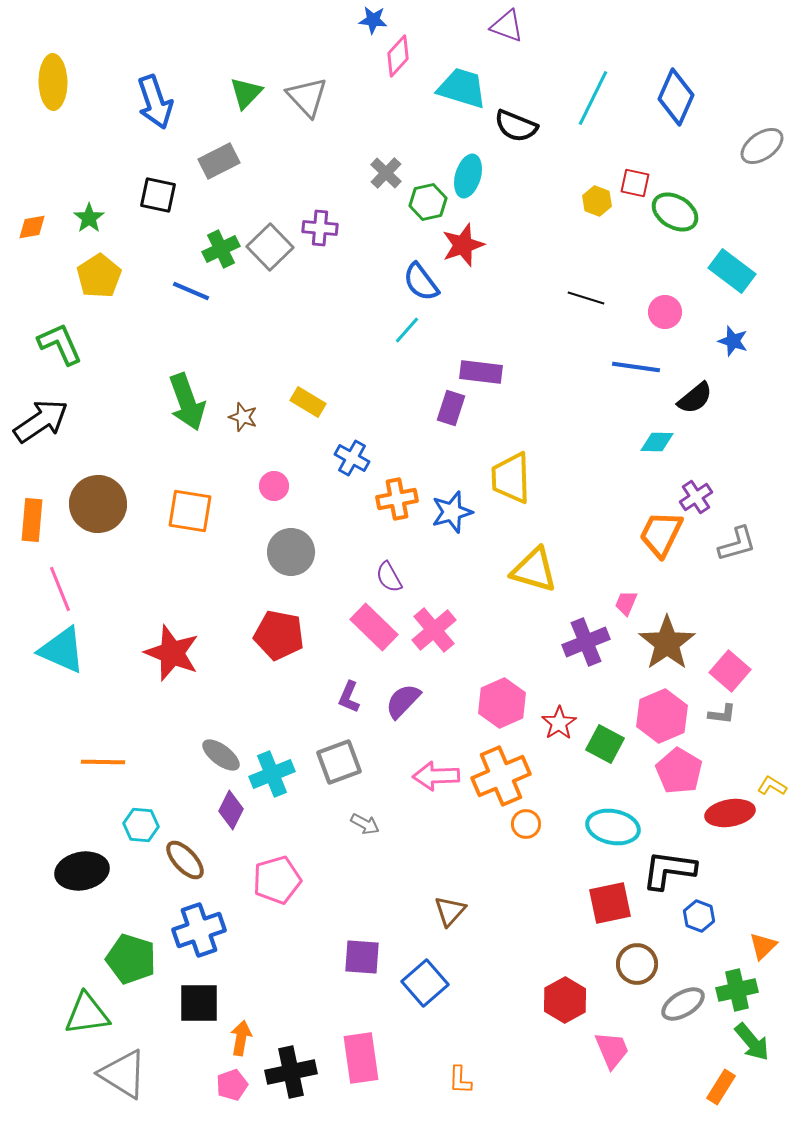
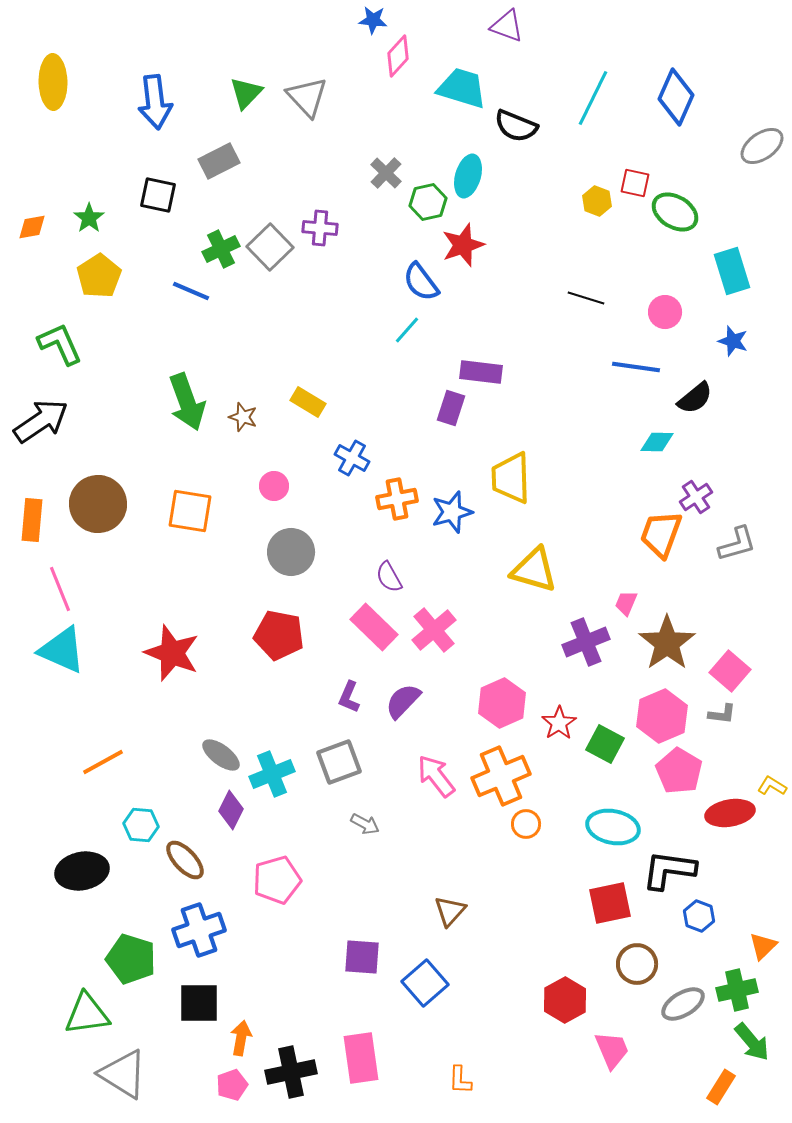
blue arrow at (155, 102): rotated 12 degrees clockwise
cyan rectangle at (732, 271): rotated 36 degrees clockwise
orange trapezoid at (661, 534): rotated 6 degrees counterclockwise
orange line at (103, 762): rotated 30 degrees counterclockwise
pink arrow at (436, 776): rotated 54 degrees clockwise
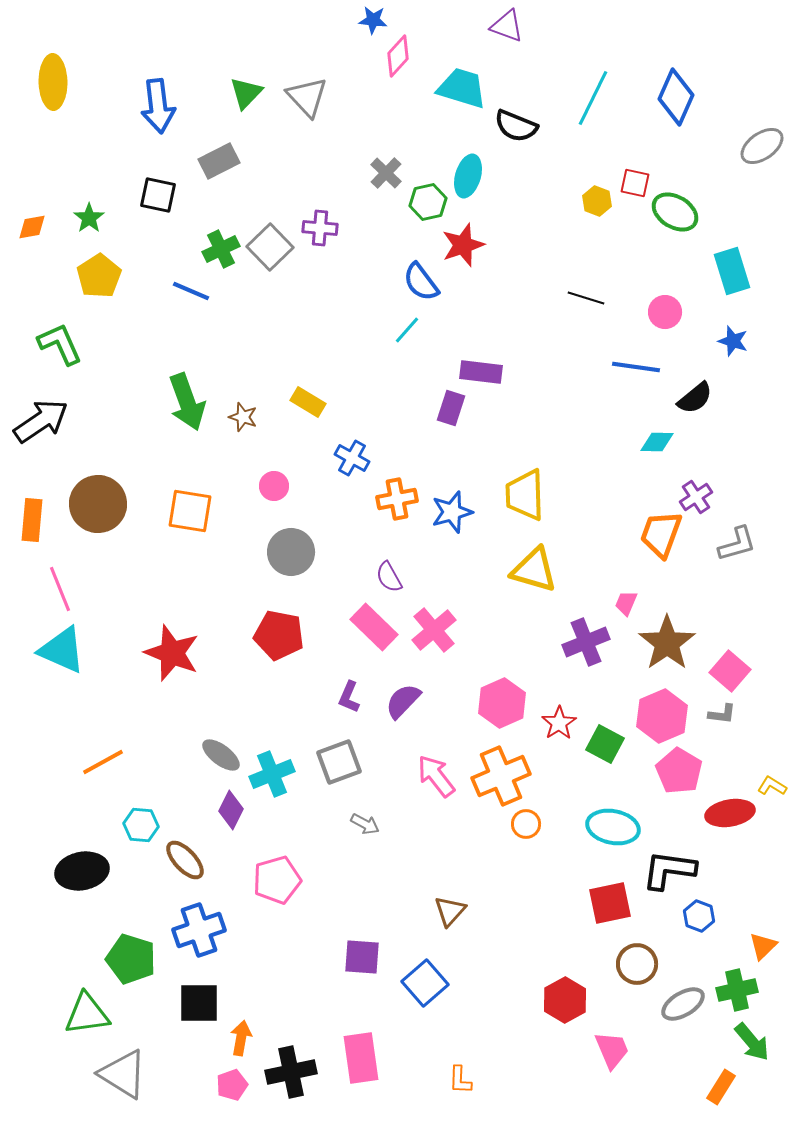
blue arrow at (155, 102): moved 3 px right, 4 px down
yellow trapezoid at (511, 478): moved 14 px right, 17 px down
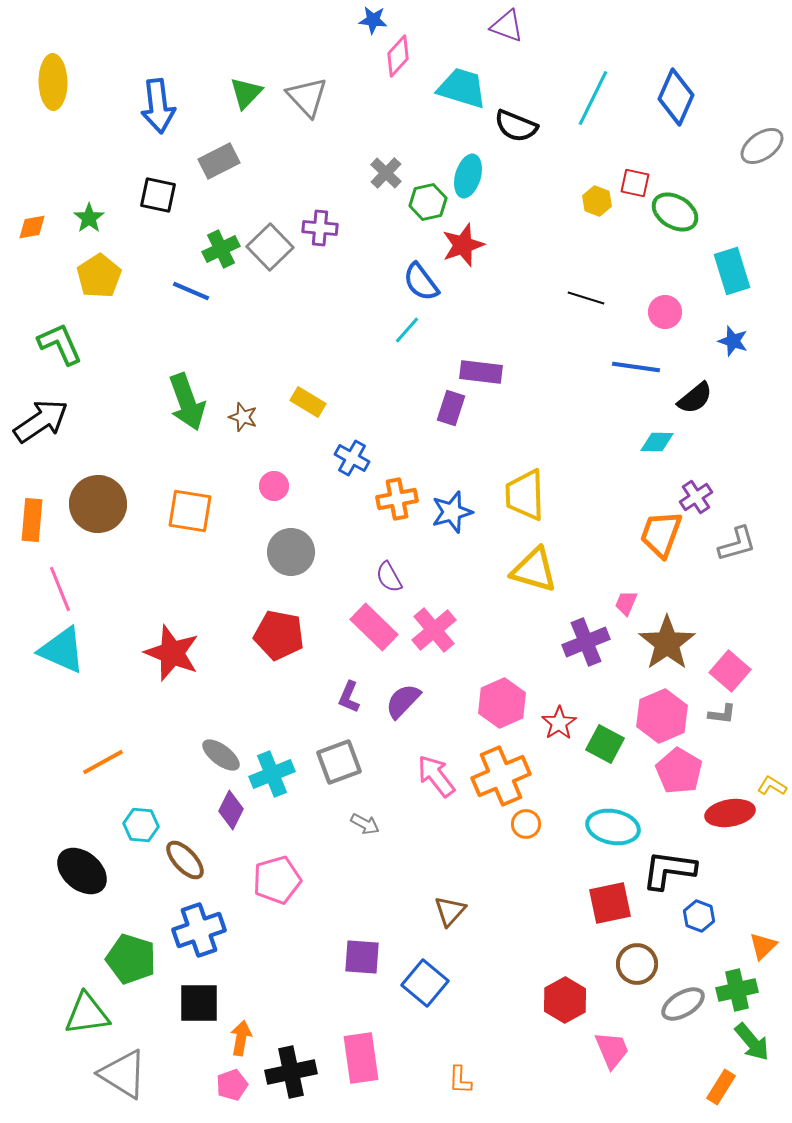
black ellipse at (82, 871): rotated 51 degrees clockwise
blue square at (425, 983): rotated 9 degrees counterclockwise
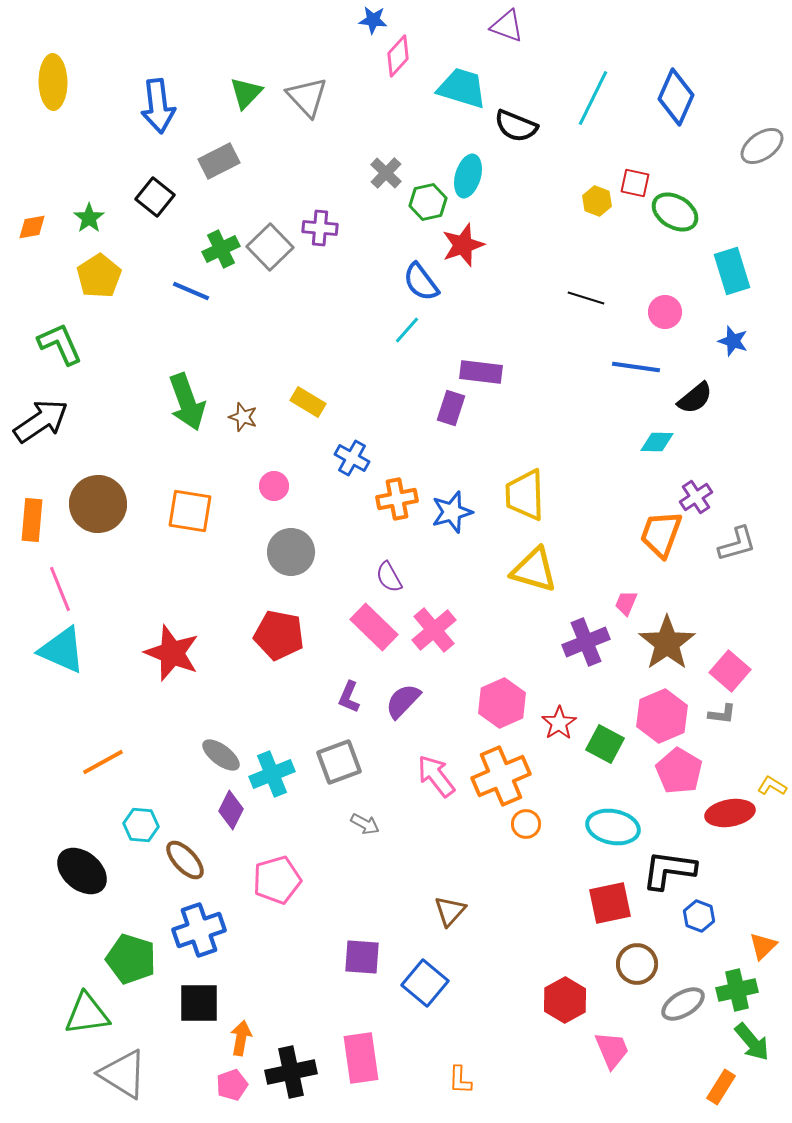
black square at (158, 195): moved 3 px left, 2 px down; rotated 27 degrees clockwise
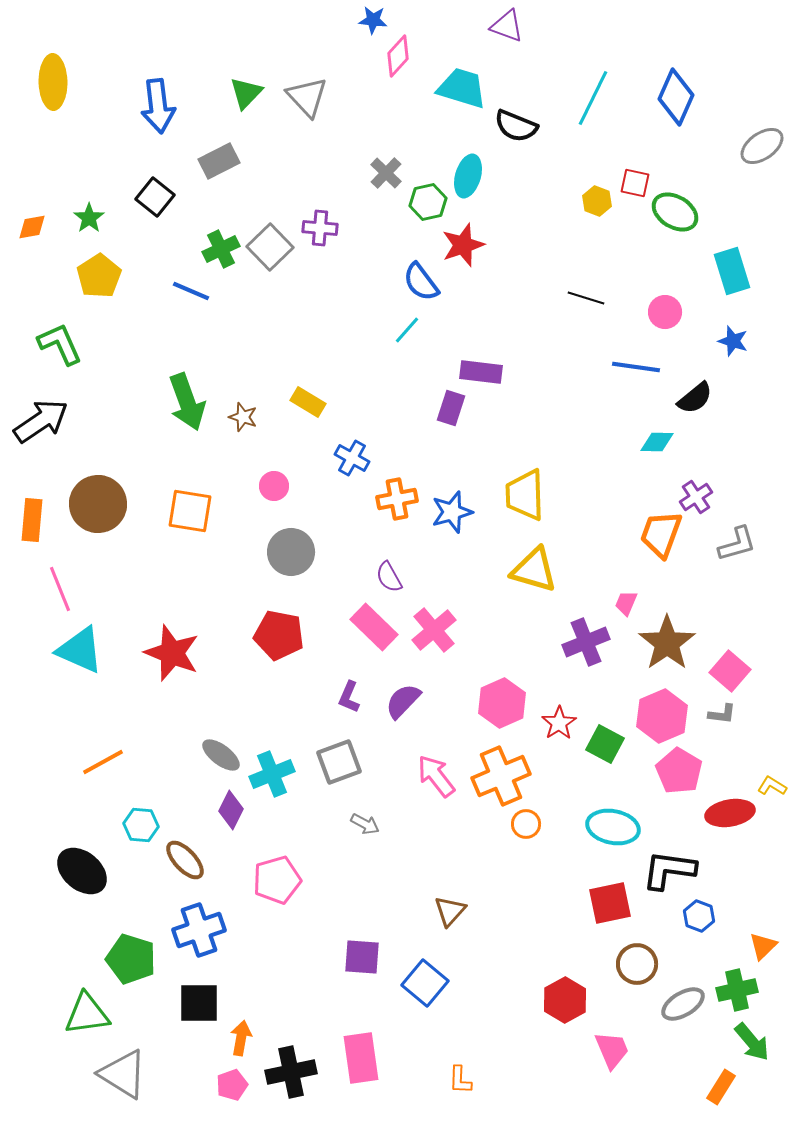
cyan triangle at (62, 650): moved 18 px right
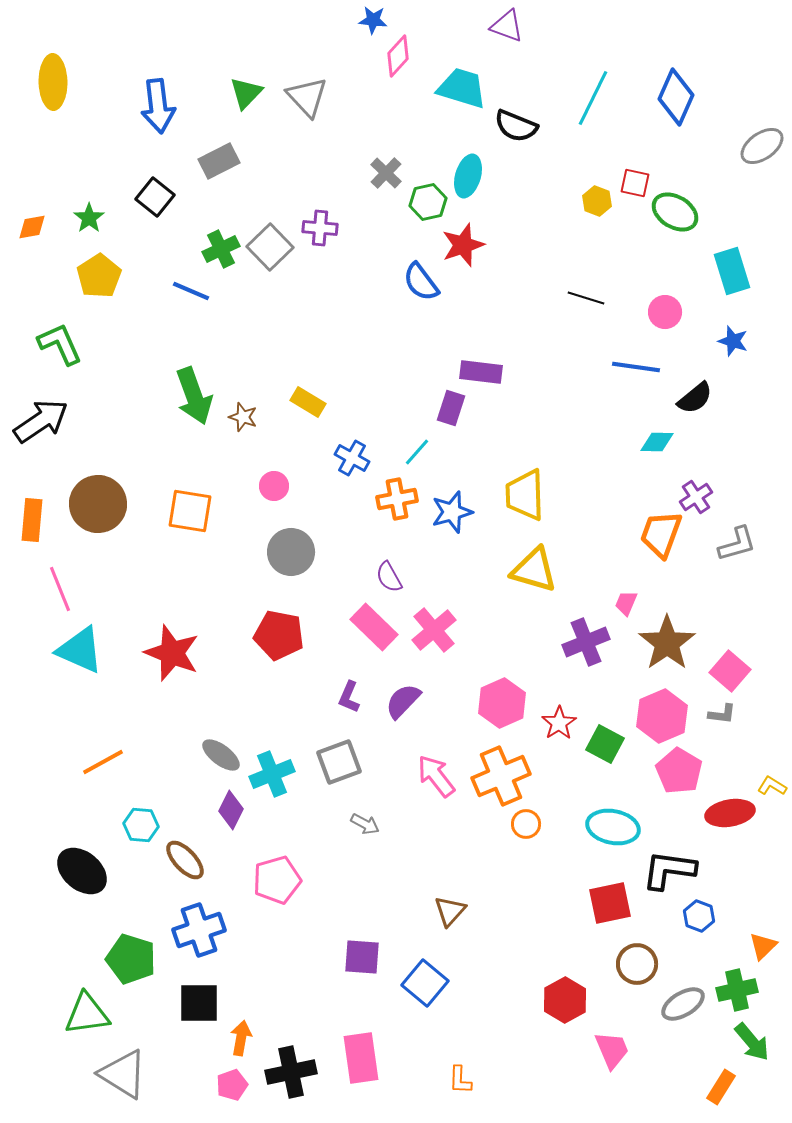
cyan line at (407, 330): moved 10 px right, 122 px down
green arrow at (187, 402): moved 7 px right, 6 px up
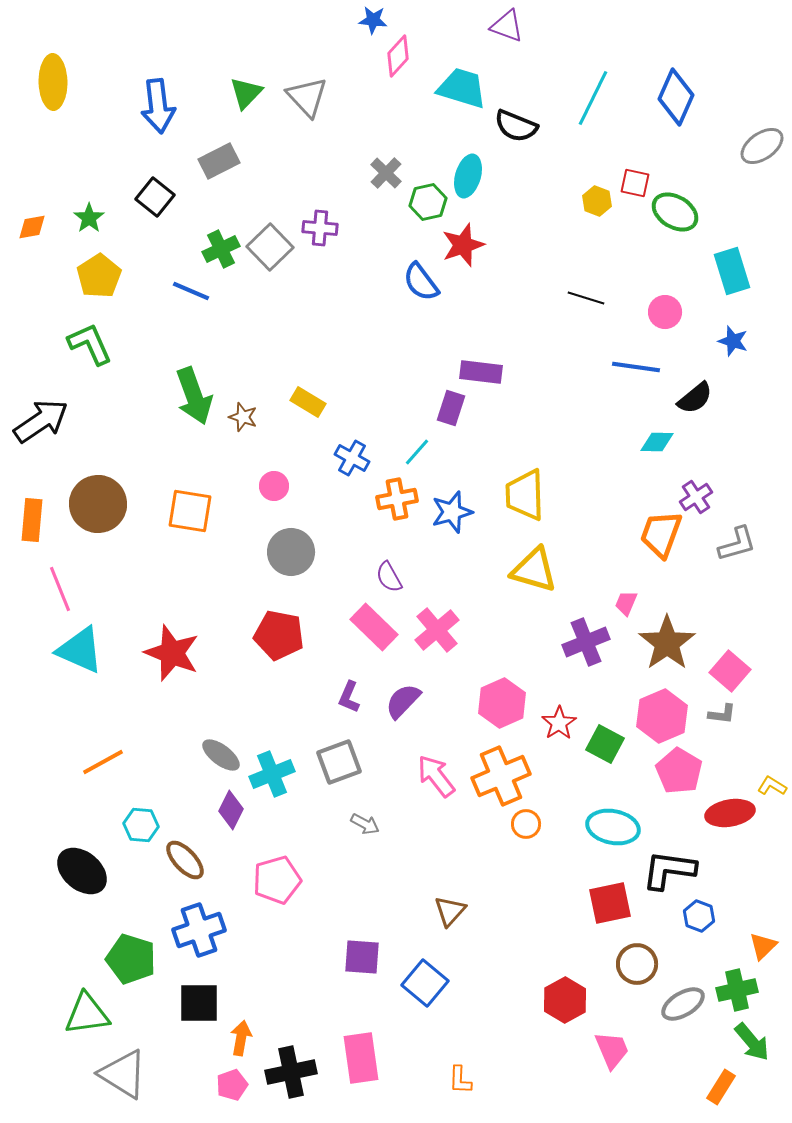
green L-shape at (60, 344): moved 30 px right
pink cross at (434, 630): moved 3 px right
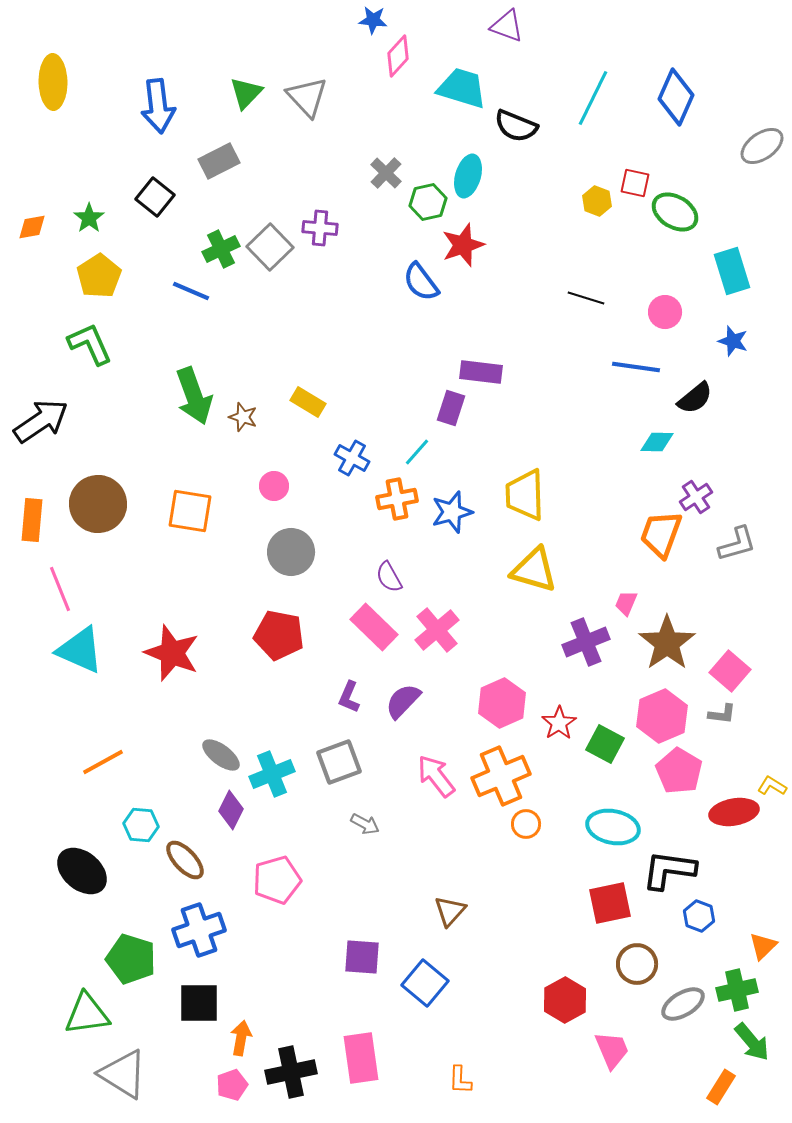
red ellipse at (730, 813): moved 4 px right, 1 px up
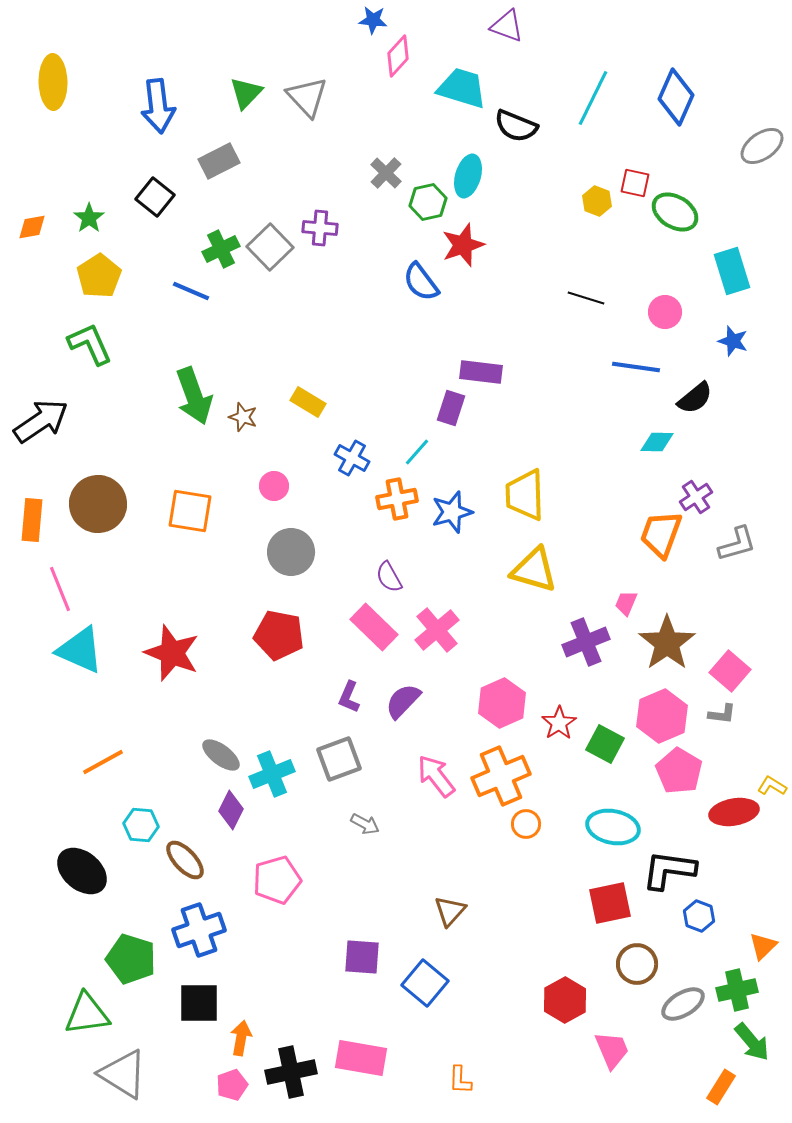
gray square at (339, 762): moved 3 px up
pink rectangle at (361, 1058): rotated 72 degrees counterclockwise
